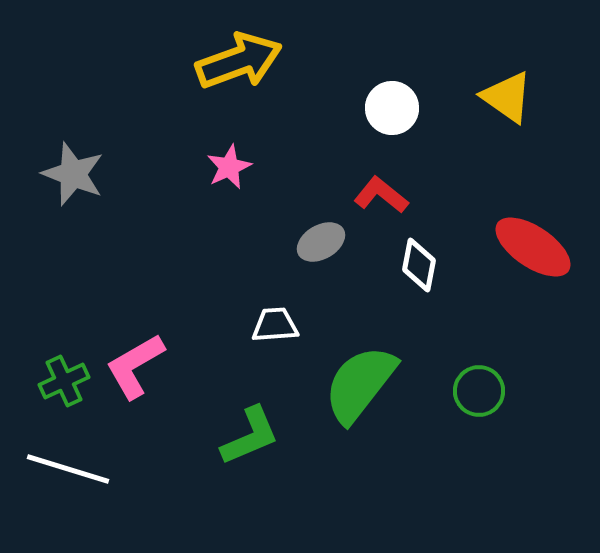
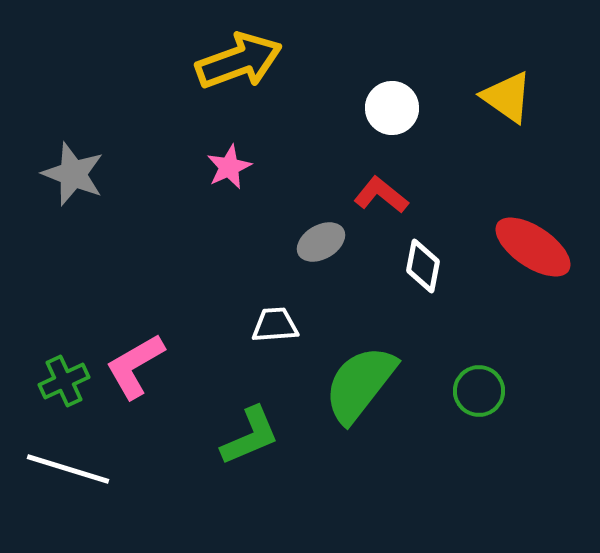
white diamond: moved 4 px right, 1 px down
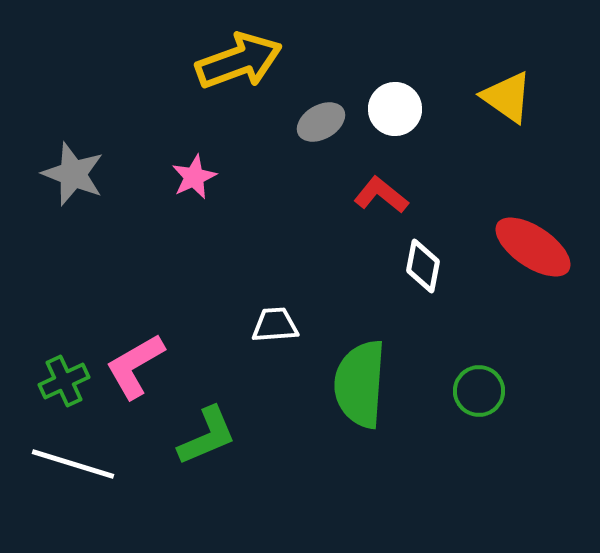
white circle: moved 3 px right, 1 px down
pink star: moved 35 px left, 10 px down
gray ellipse: moved 120 px up
green semicircle: rotated 34 degrees counterclockwise
green L-shape: moved 43 px left
white line: moved 5 px right, 5 px up
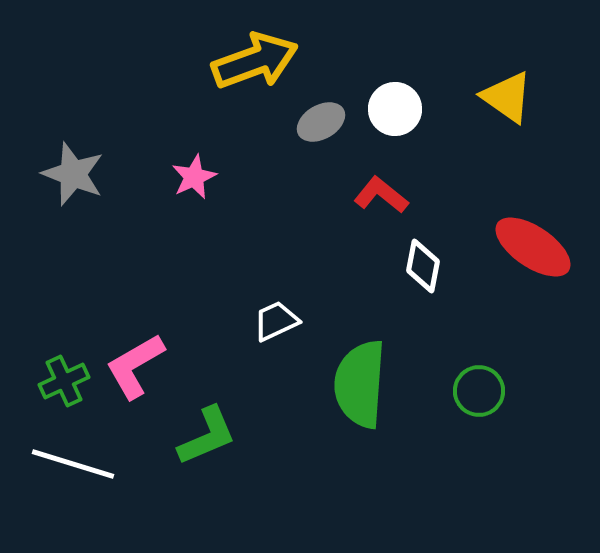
yellow arrow: moved 16 px right
white trapezoid: moved 1 px right, 4 px up; rotated 21 degrees counterclockwise
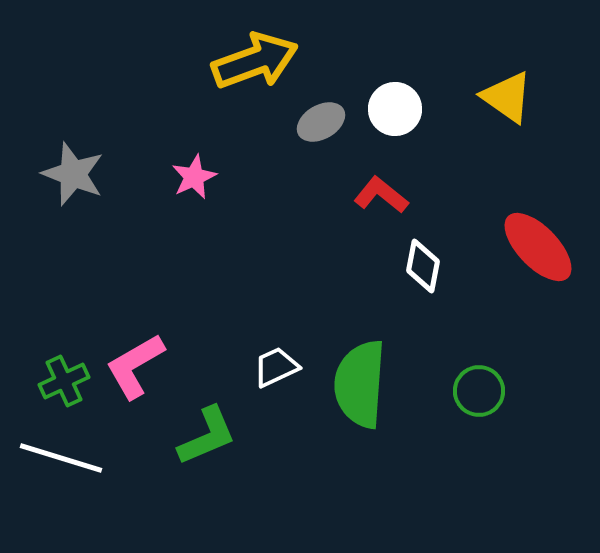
red ellipse: moved 5 px right; rotated 12 degrees clockwise
white trapezoid: moved 46 px down
white line: moved 12 px left, 6 px up
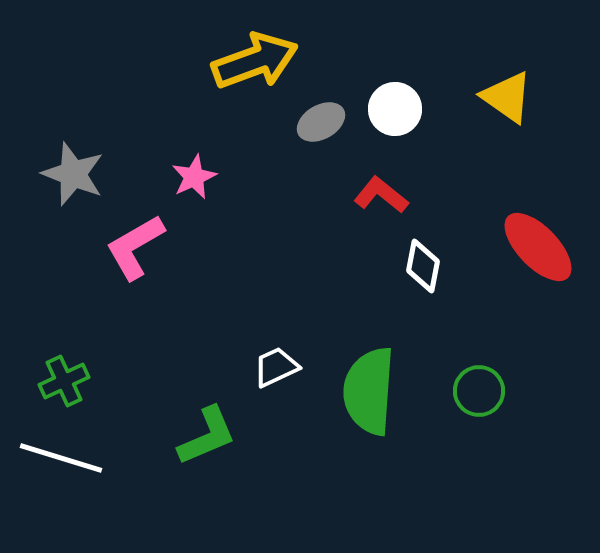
pink L-shape: moved 119 px up
green semicircle: moved 9 px right, 7 px down
